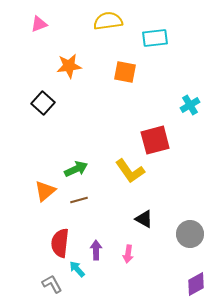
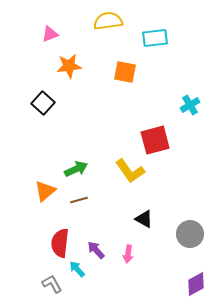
pink triangle: moved 11 px right, 10 px down
purple arrow: rotated 42 degrees counterclockwise
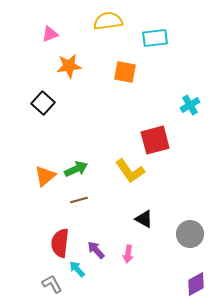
orange triangle: moved 15 px up
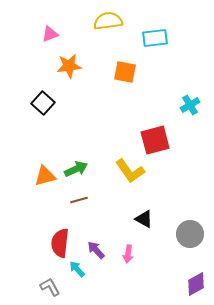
orange triangle: rotated 25 degrees clockwise
gray L-shape: moved 2 px left, 3 px down
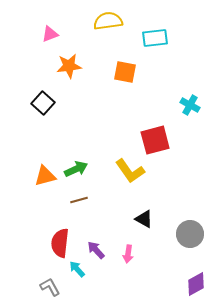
cyan cross: rotated 30 degrees counterclockwise
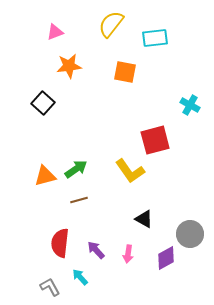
yellow semicircle: moved 3 px right, 3 px down; rotated 44 degrees counterclockwise
pink triangle: moved 5 px right, 2 px up
green arrow: rotated 10 degrees counterclockwise
cyan arrow: moved 3 px right, 8 px down
purple diamond: moved 30 px left, 26 px up
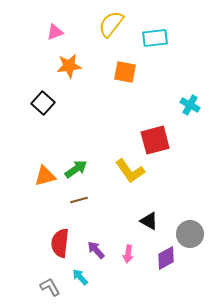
black triangle: moved 5 px right, 2 px down
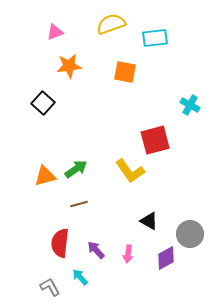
yellow semicircle: rotated 32 degrees clockwise
brown line: moved 4 px down
